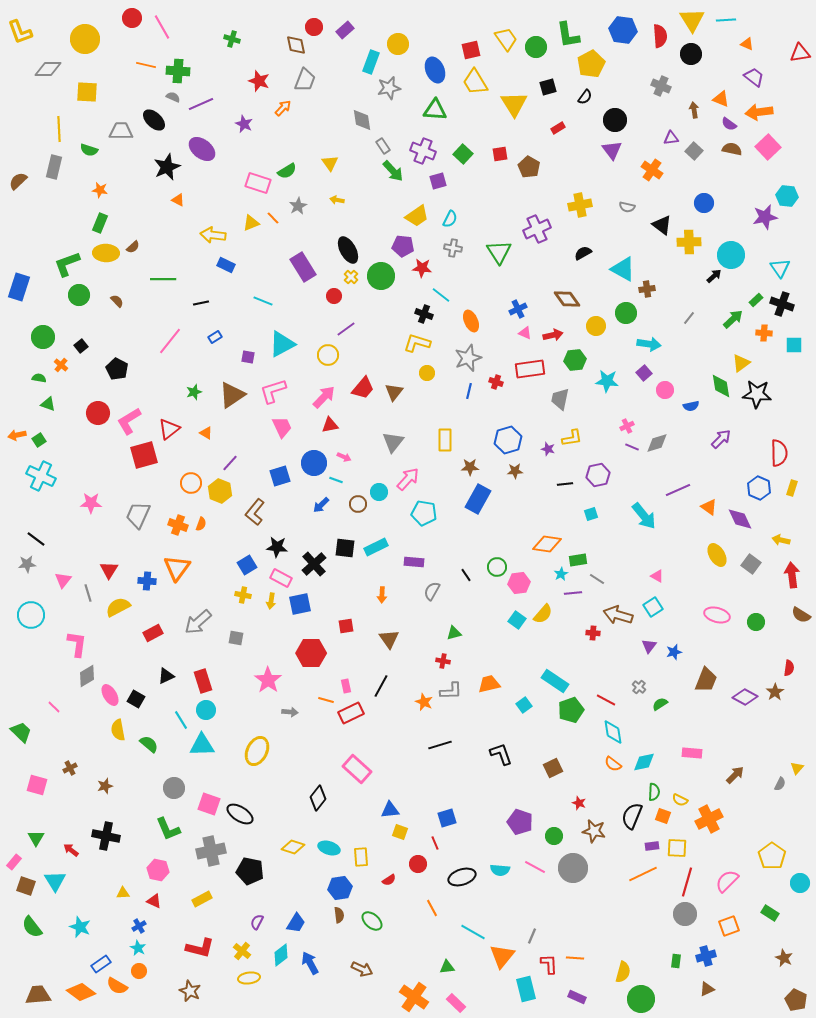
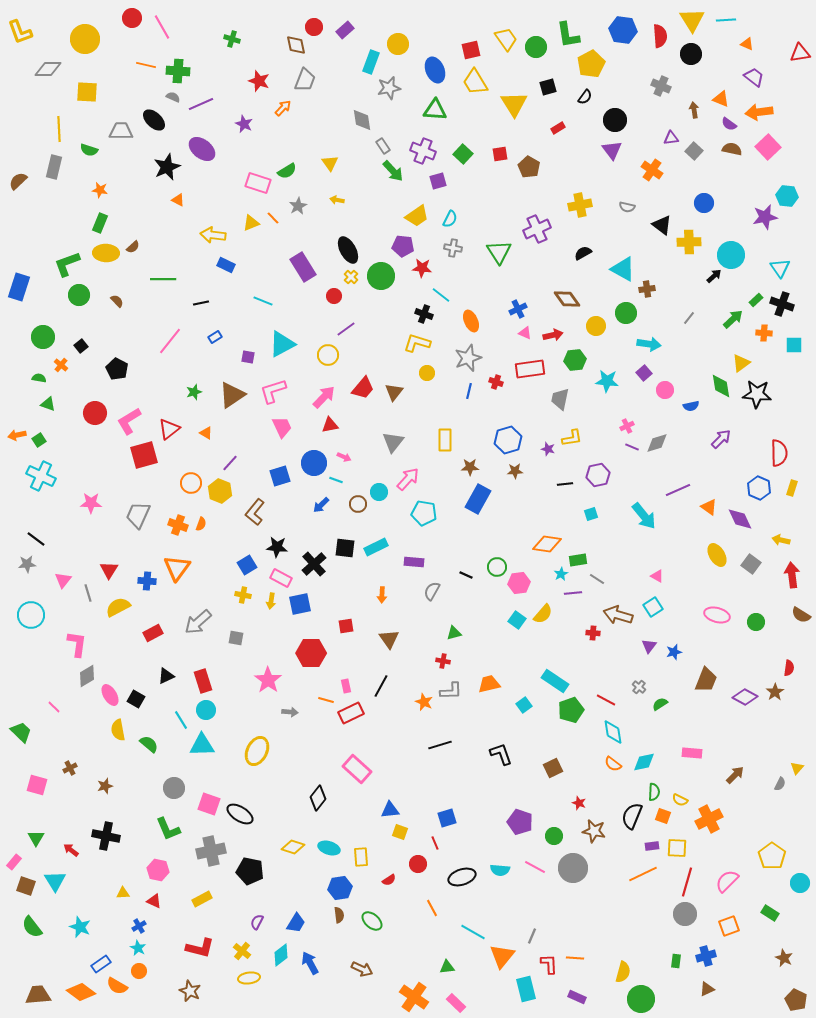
red circle at (98, 413): moved 3 px left
black line at (466, 575): rotated 32 degrees counterclockwise
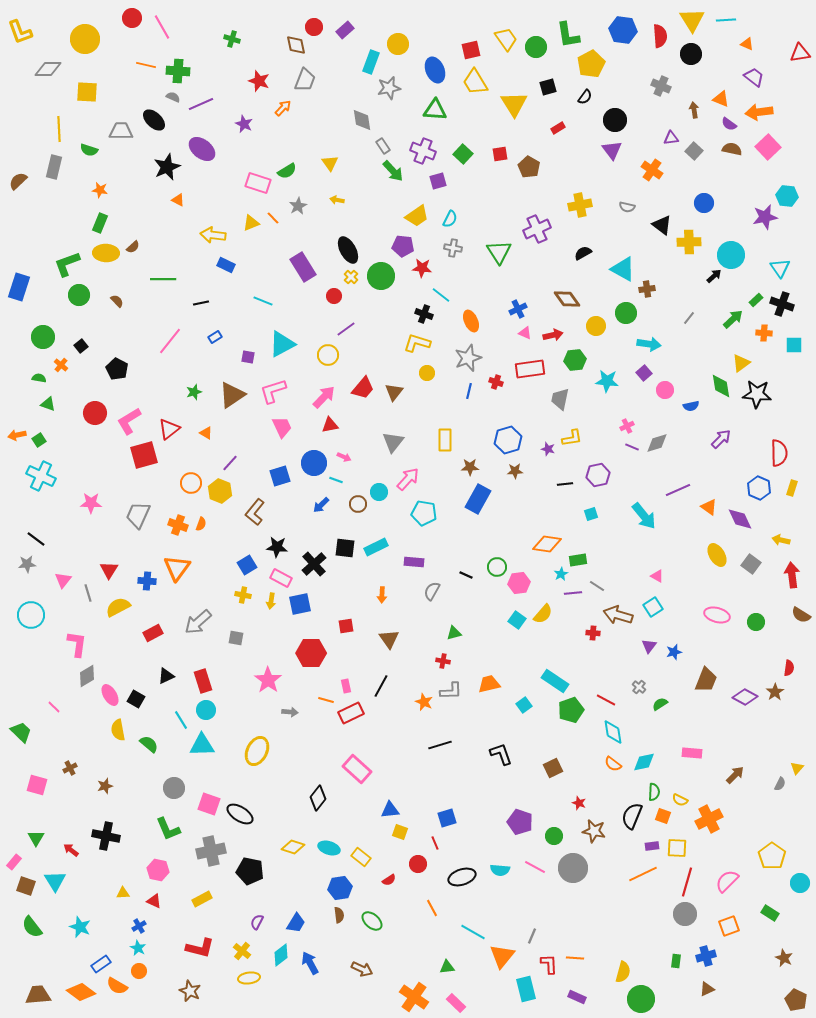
gray line at (597, 579): moved 7 px down
yellow rectangle at (361, 857): rotated 48 degrees counterclockwise
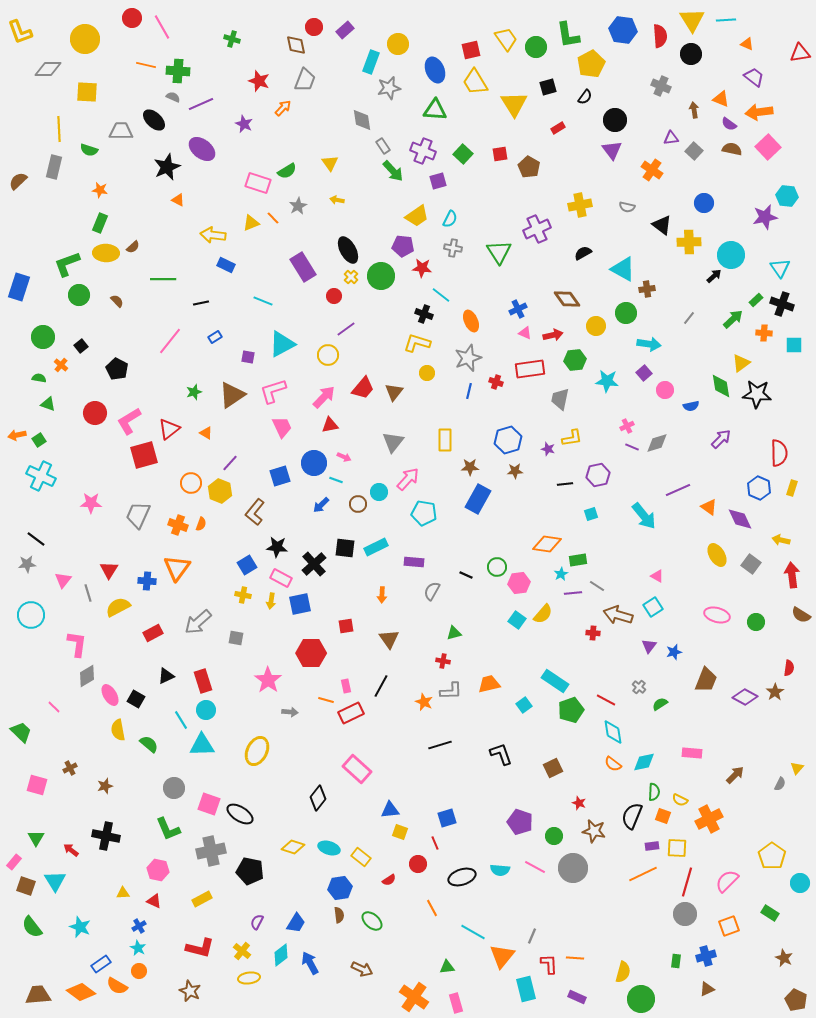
pink rectangle at (456, 1003): rotated 30 degrees clockwise
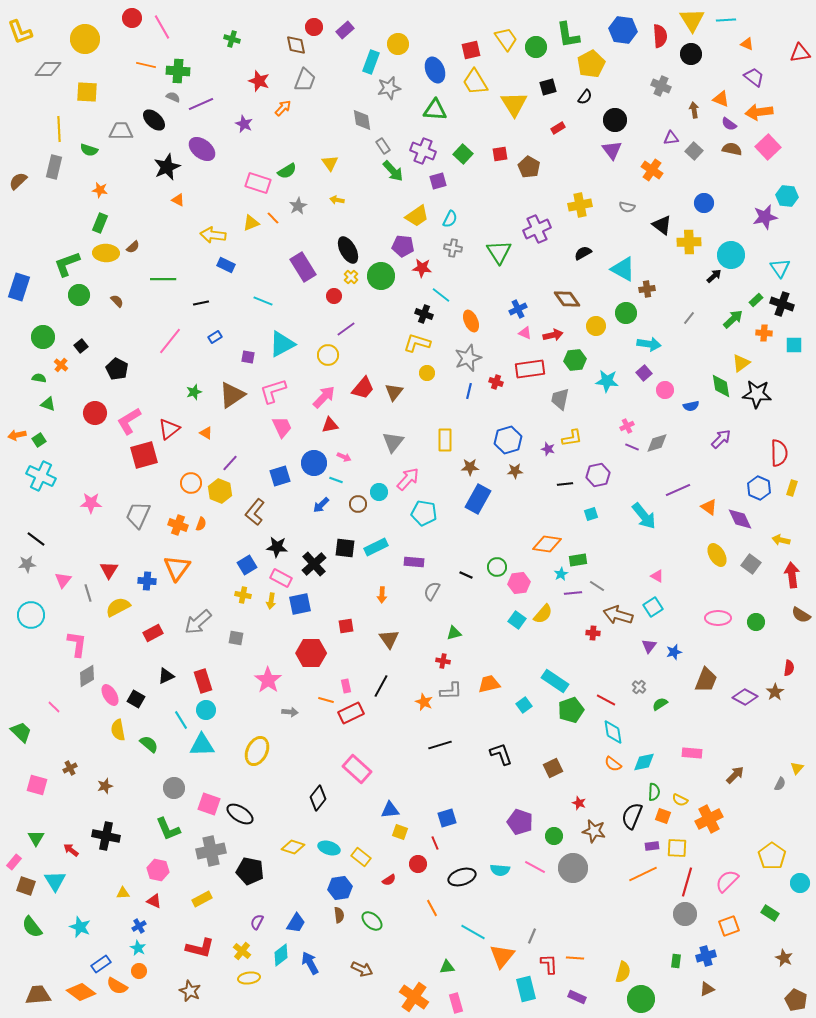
pink ellipse at (717, 615): moved 1 px right, 3 px down; rotated 15 degrees counterclockwise
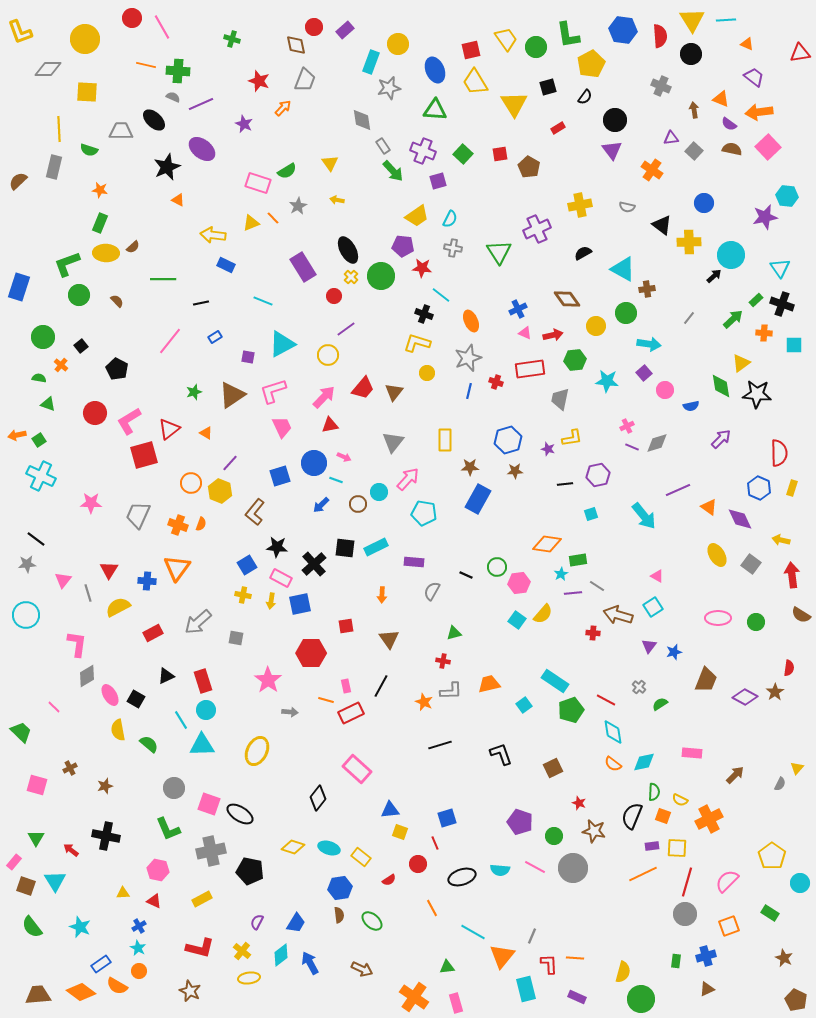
cyan circle at (31, 615): moved 5 px left
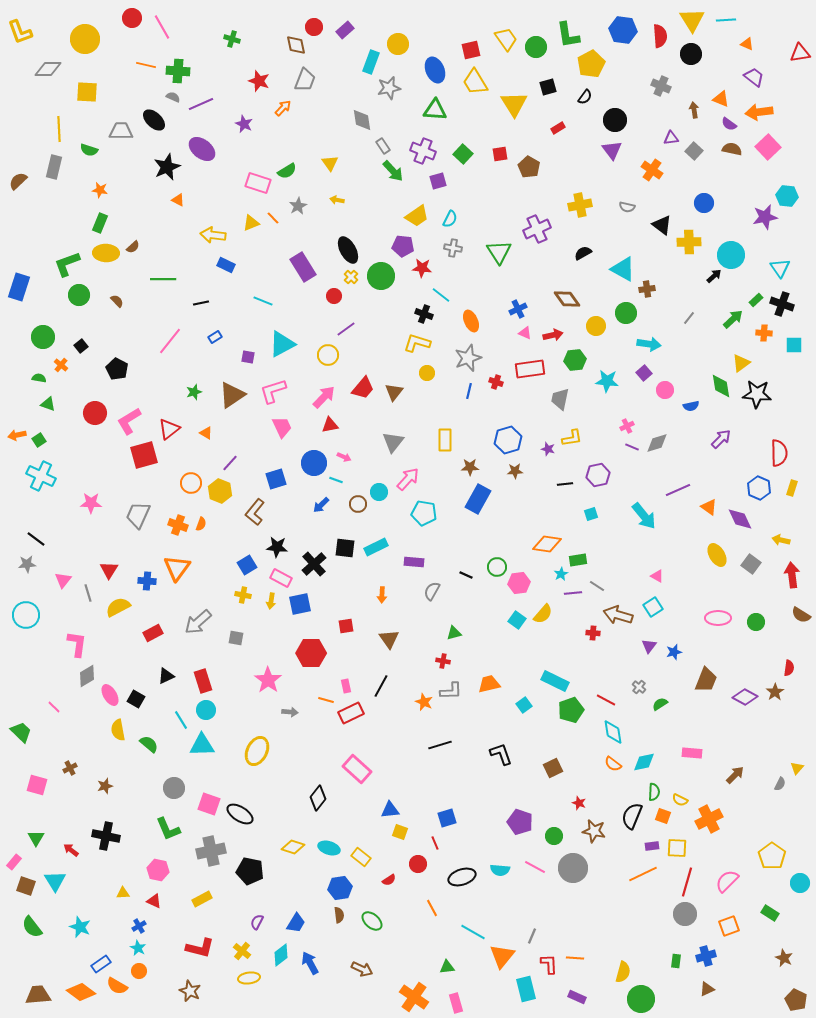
blue square at (280, 476): moved 4 px left, 3 px down
cyan rectangle at (555, 681): rotated 8 degrees counterclockwise
